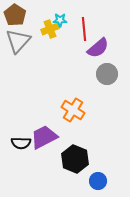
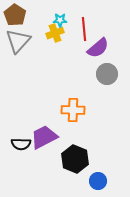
yellow cross: moved 5 px right, 4 px down
orange cross: rotated 30 degrees counterclockwise
black semicircle: moved 1 px down
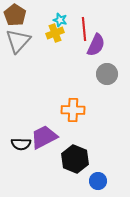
cyan star: rotated 16 degrees clockwise
purple semicircle: moved 2 px left, 3 px up; rotated 25 degrees counterclockwise
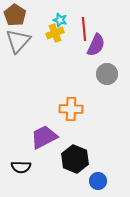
orange cross: moved 2 px left, 1 px up
black semicircle: moved 23 px down
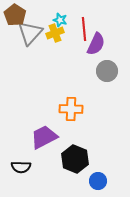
gray triangle: moved 12 px right, 8 px up
purple semicircle: moved 1 px up
gray circle: moved 3 px up
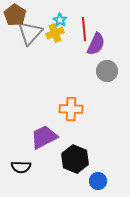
cyan star: rotated 16 degrees clockwise
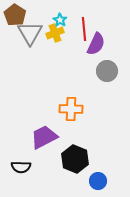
gray triangle: rotated 12 degrees counterclockwise
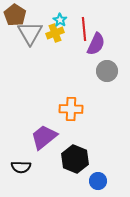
purple trapezoid: rotated 12 degrees counterclockwise
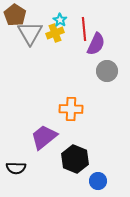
black semicircle: moved 5 px left, 1 px down
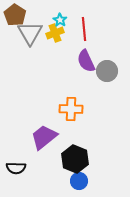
purple semicircle: moved 10 px left, 17 px down; rotated 130 degrees clockwise
blue circle: moved 19 px left
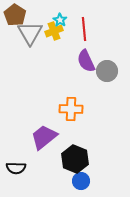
yellow cross: moved 1 px left, 2 px up
blue circle: moved 2 px right
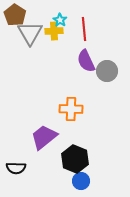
yellow cross: rotated 18 degrees clockwise
